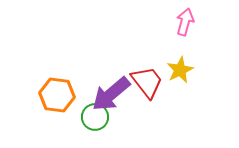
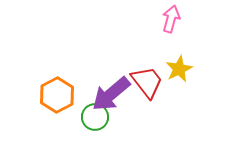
pink arrow: moved 14 px left, 3 px up
yellow star: moved 1 px left, 1 px up
orange hexagon: rotated 24 degrees clockwise
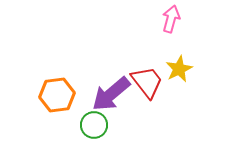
orange hexagon: rotated 20 degrees clockwise
green circle: moved 1 px left, 8 px down
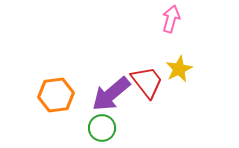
orange hexagon: moved 1 px left
green circle: moved 8 px right, 3 px down
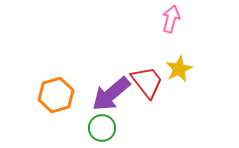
orange hexagon: rotated 8 degrees counterclockwise
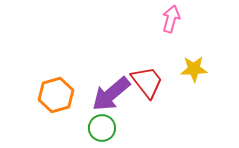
yellow star: moved 15 px right; rotated 24 degrees clockwise
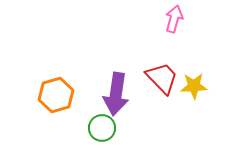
pink arrow: moved 3 px right
yellow star: moved 17 px down
red trapezoid: moved 15 px right, 4 px up; rotated 6 degrees counterclockwise
purple arrow: moved 5 px right; rotated 42 degrees counterclockwise
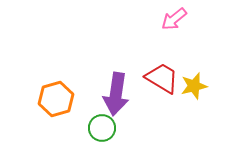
pink arrow: rotated 144 degrees counterclockwise
red trapezoid: rotated 15 degrees counterclockwise
yellow star: rotated 12 degrees counterclockwise
orange hexagon: moved 4 px down
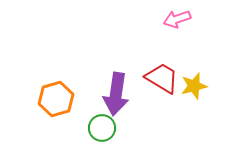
pink arrow: moved 3 px right; rotated 20 degrees clockwise
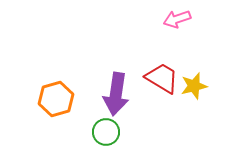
green circle: moved 4 px right, 4 px down
